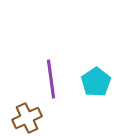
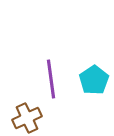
cyan pentagon: moved 2 px left, 2 px up
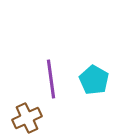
cyan pentagon: rotated 8 degrees counterclockwise
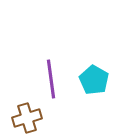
brown cross: rotated 8 degrees clockwise
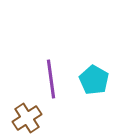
brown cross: rotated 16 degrees counterclockwise
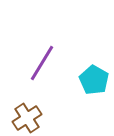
purple line: moved 9 px left, 16 px up; rotated 39 degrees clockwise
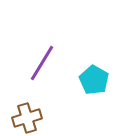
brown cross: rotated 16 degrees clockwise
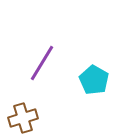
brown cross: moved 4 px left
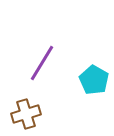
brown cross: moved 3 px right, 4 px up
